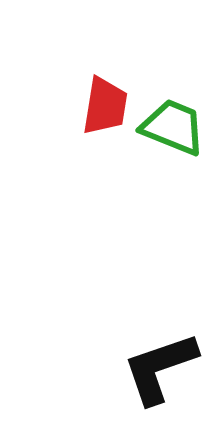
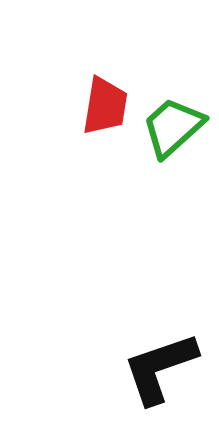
green trapezoid: rotated 64 degrees counterclockwise
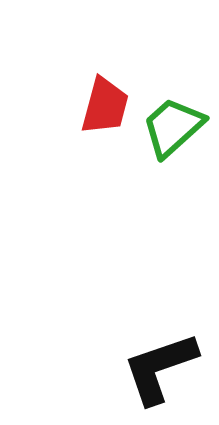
red trapezoid: rotated 6 degrees clockwise
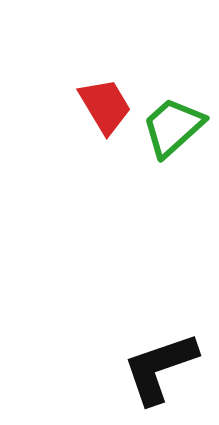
red trapezoid: rotated 46 degrees counterclockwise
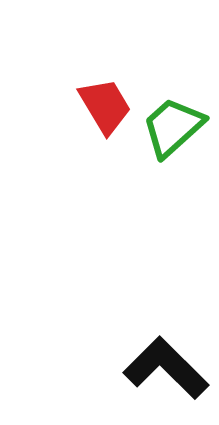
black L-shape: moved 6 px right; rotated 64 degrees clockwise
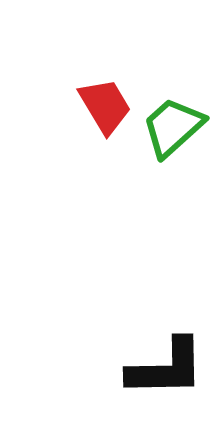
black L-shape: rotated 134 degrees clockwise
